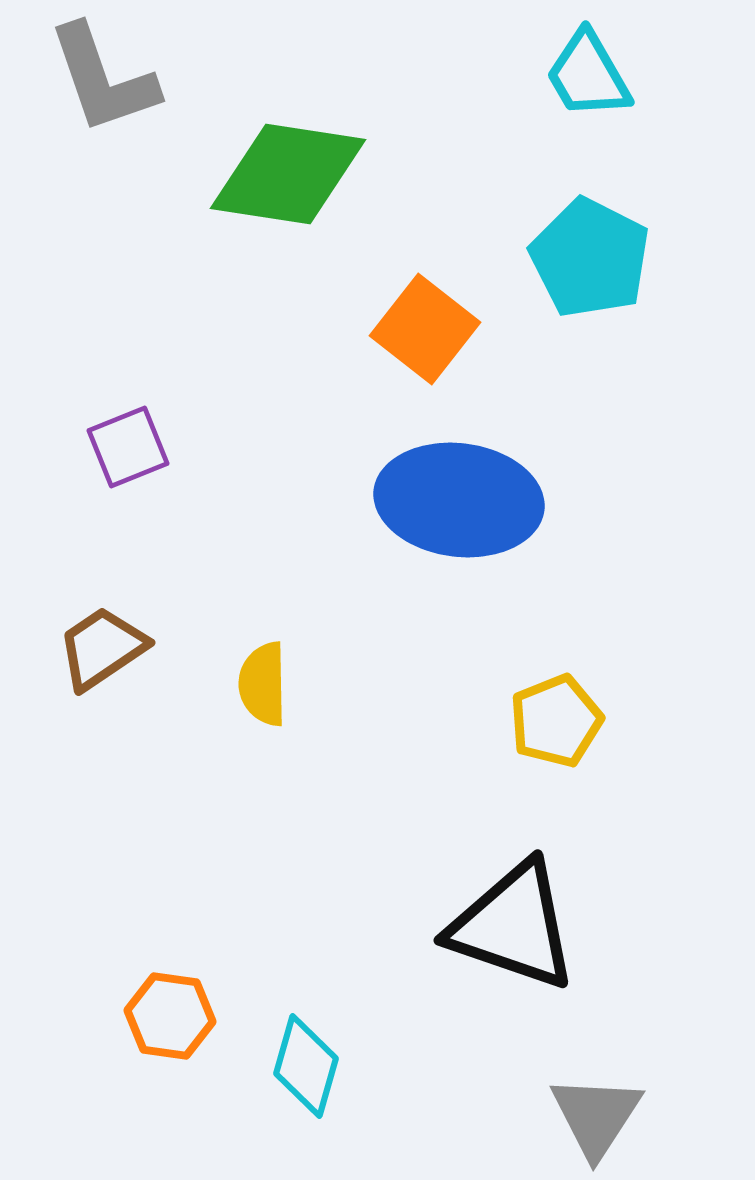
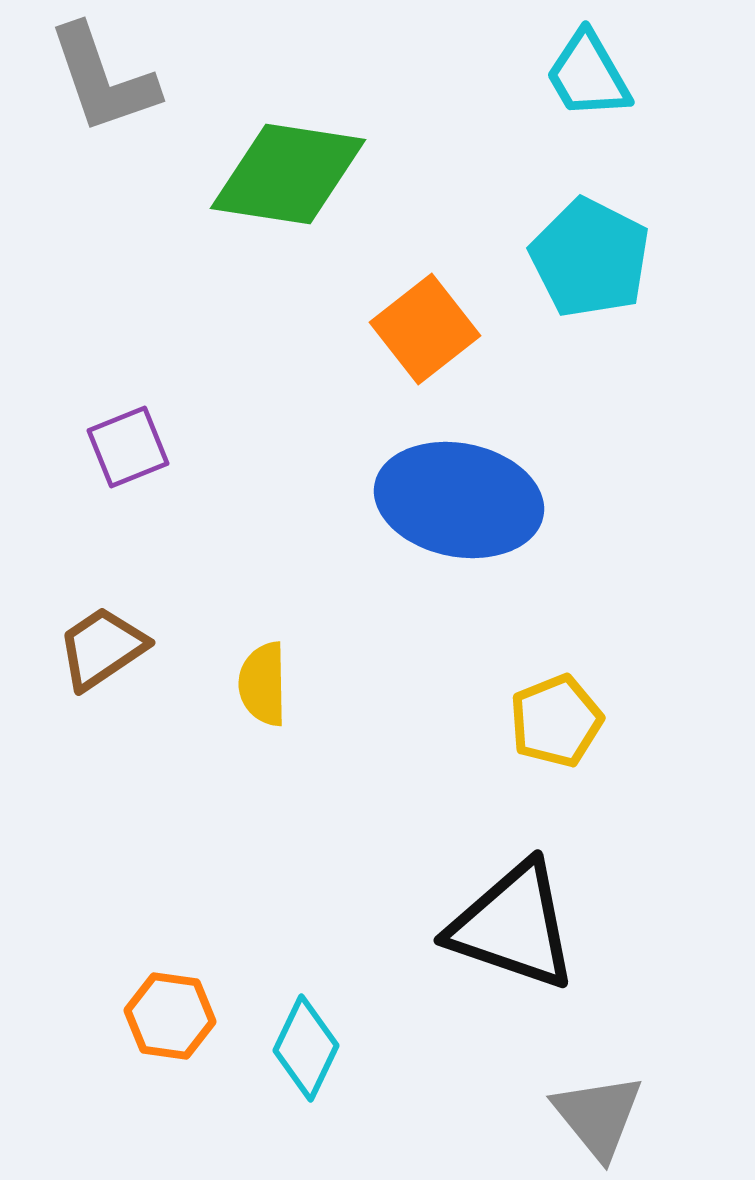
orange square: rotated 14 degrees clockwise
blue ellipse: rotated 4 degrees clockwise
cyan diamond: moved 18 px up; rotated 10 degrees clockwise
gray triangle: moved 2 px right; rotated 12 degrees counterclockwise
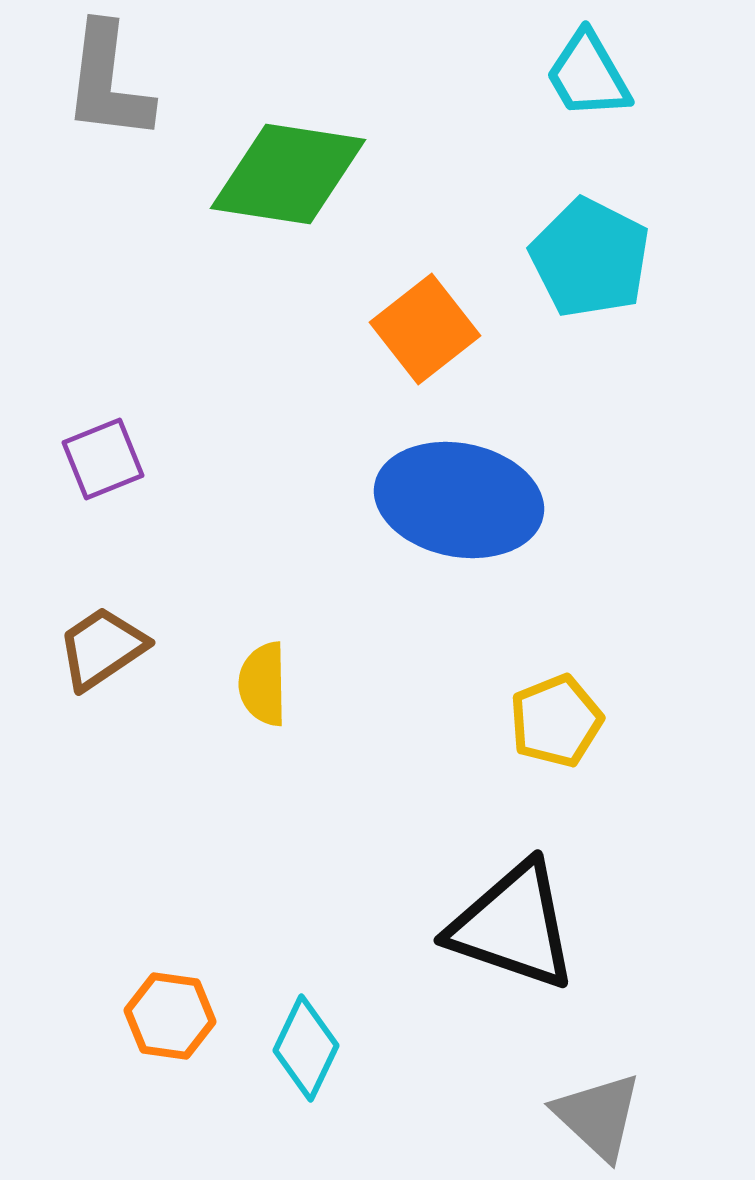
gray L-shape: moved 5 px right, 3 px down; rotated 26 degrees clockwise
purple square: moved 25 px left, 12 px down
gray triangle: rotated 8 degrees counterclockwise
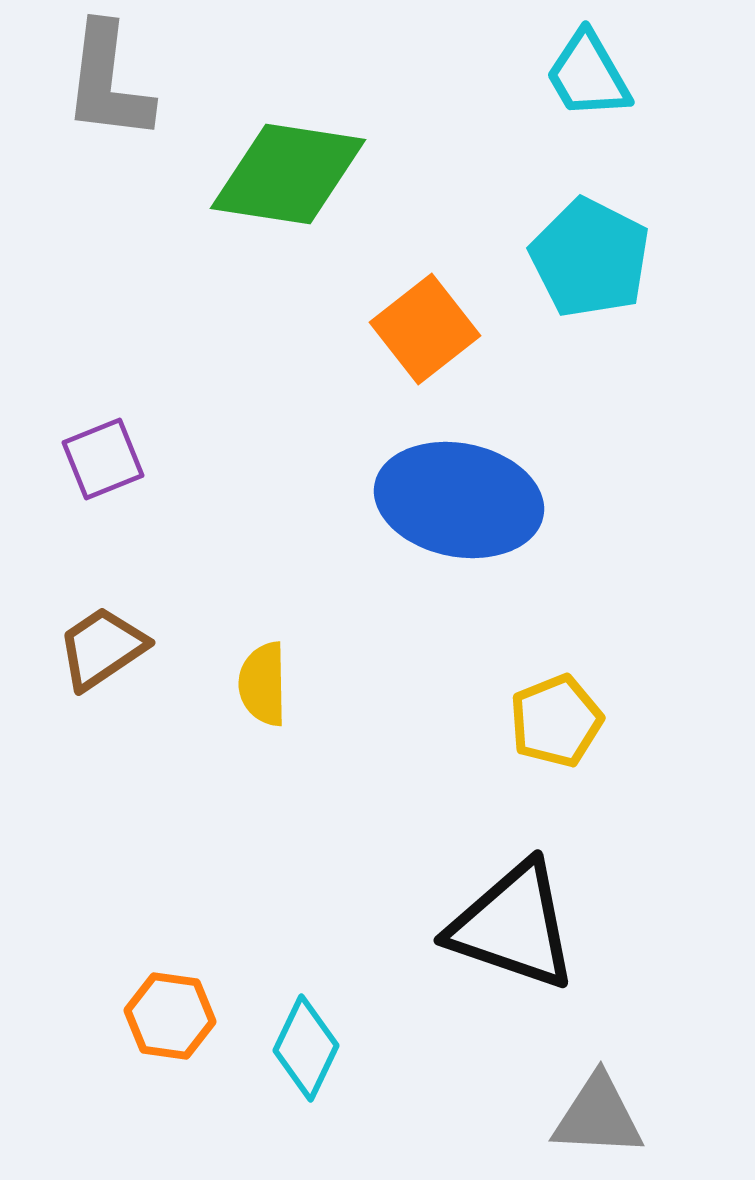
gray triangle: rotated 40 degrees counterclockwise
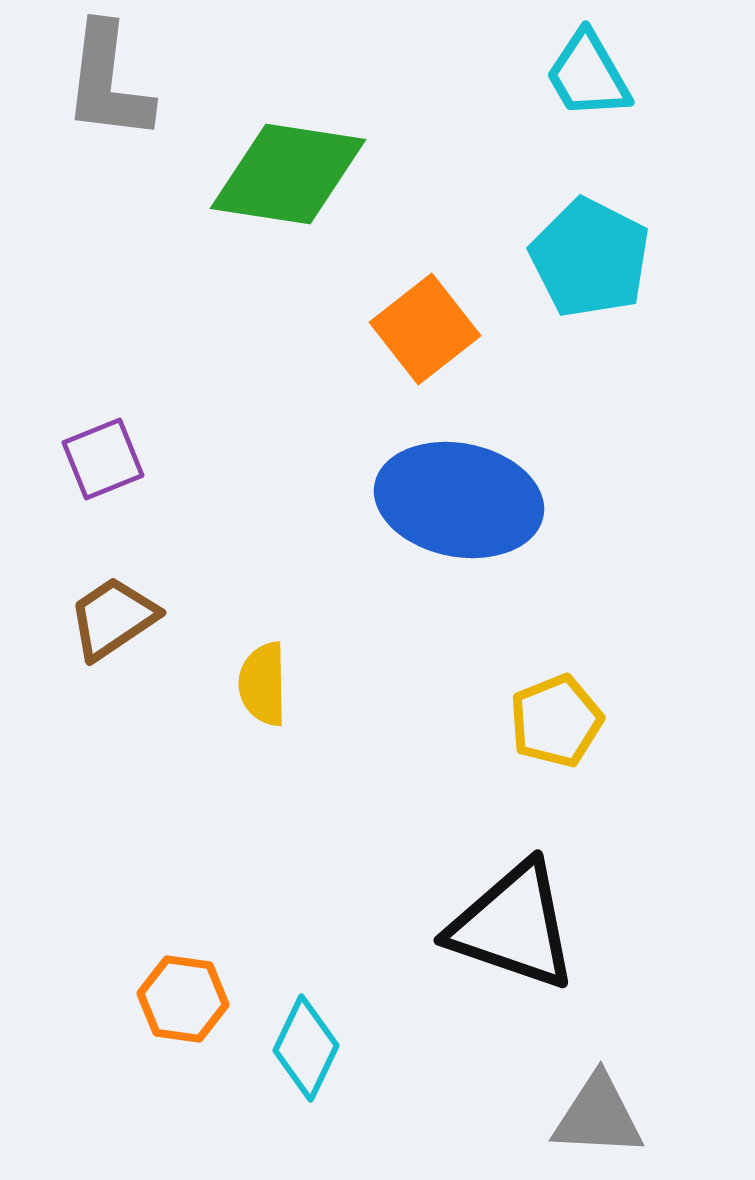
brown trapezoid: moved 11 px right, 30 px up
orange hexagon: moved 13 px right, 17 px up
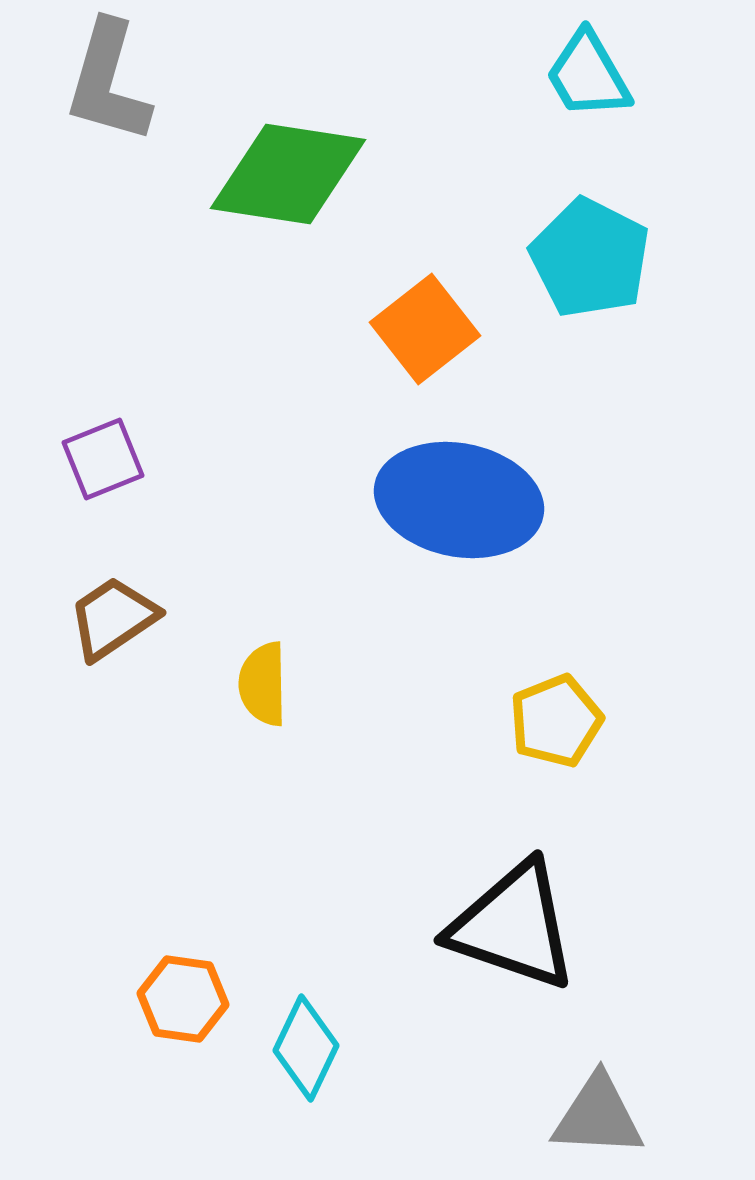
gray L-shape: rotated 9 degrees clockwise
